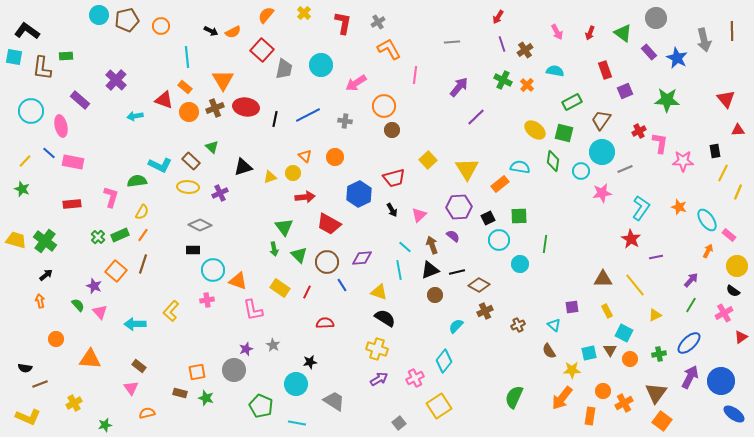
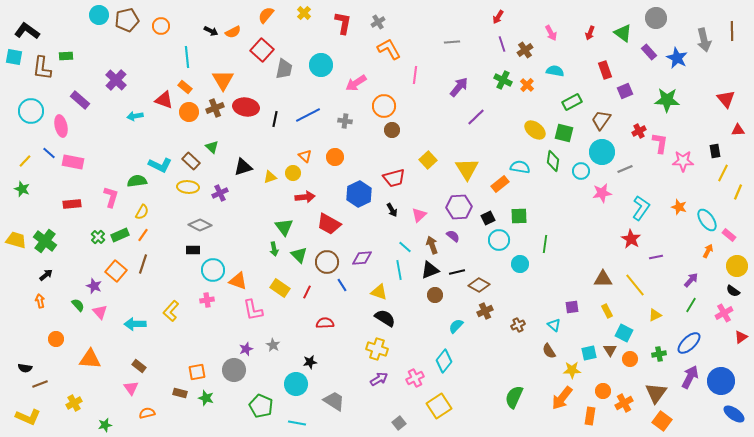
pink arrow at (557, 32): moved 6 px left, 1 px down
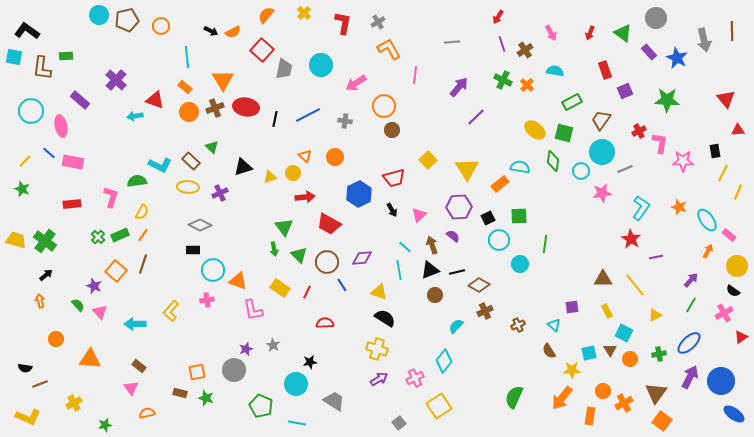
red triangle at (164, 100): moved 9 px left
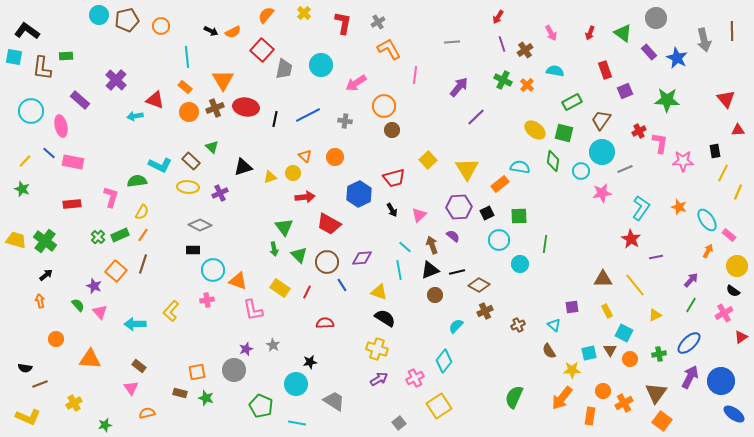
black square at (488, 218): moved 1 px left, 5 px up
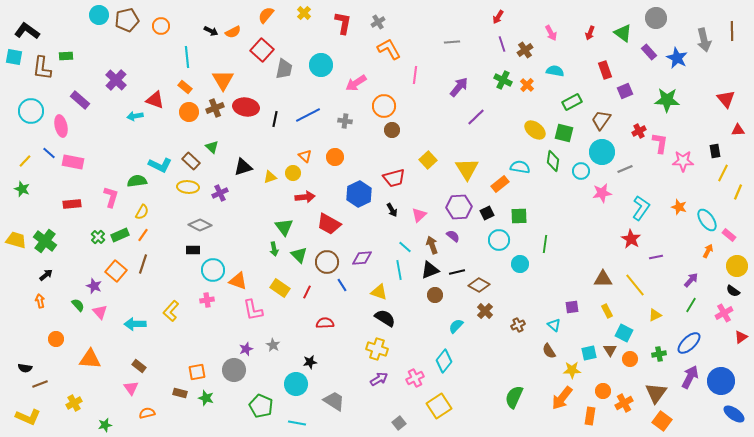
brown cross at (485, 311): rotated 21 degrees counterclockwise
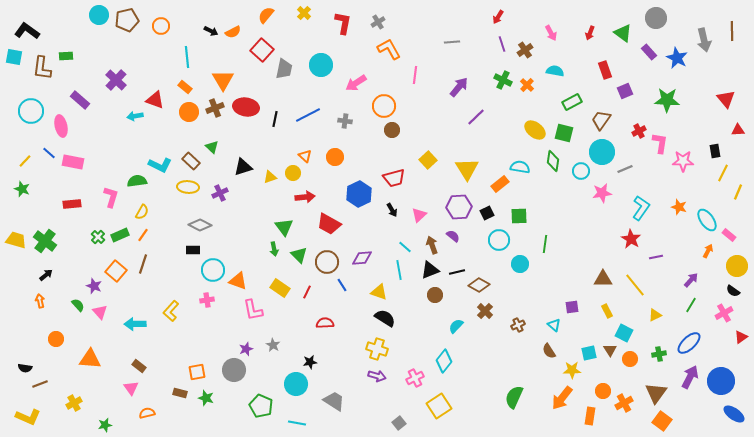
purple arrow at (379, 379): moved 2 px left, 3 px up; rotated 48 degrees clockwise
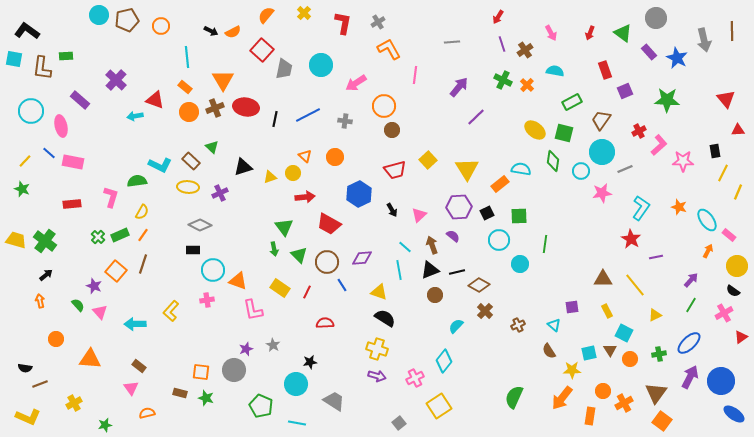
cyan square at (14, 57): moved 2 px down
pink L-shape at (660, 143): moved 1 px left, 2 px down; rotated 40 degrees clockwise
cyan semicircle at (520, 167): moved 1 px right, 2 px down
red trapezoid at (394, 178): moved 1 px right, 8 px up
orange square at (197, 372): moved 4 px right; rotated 18 degrees clockwise
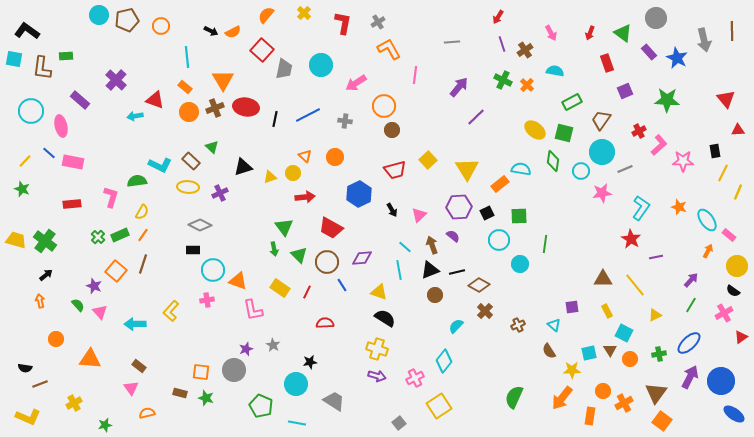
red rectangle at (605, 70): moved 2 px right, 7 px up
red trapezoid at (329, 224): moved 2 px right, 4 px down
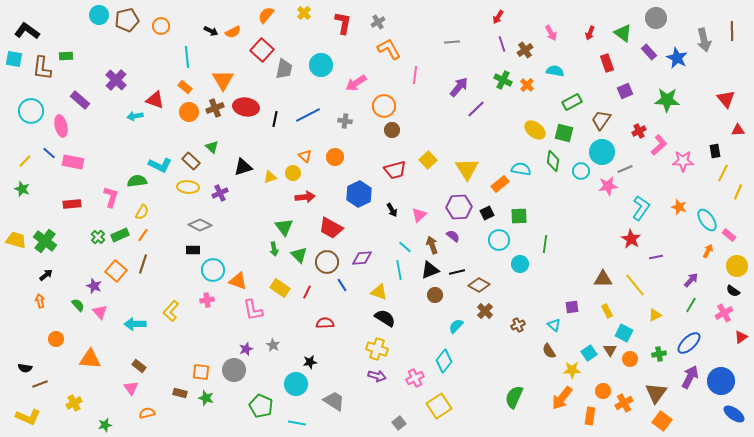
purple line at (476, 117): moved 8 px up
pink star at (602, 193): moved 6 px right, 7 px up
cyan square at (589, 353): rotated 21 degrees counterclockwise
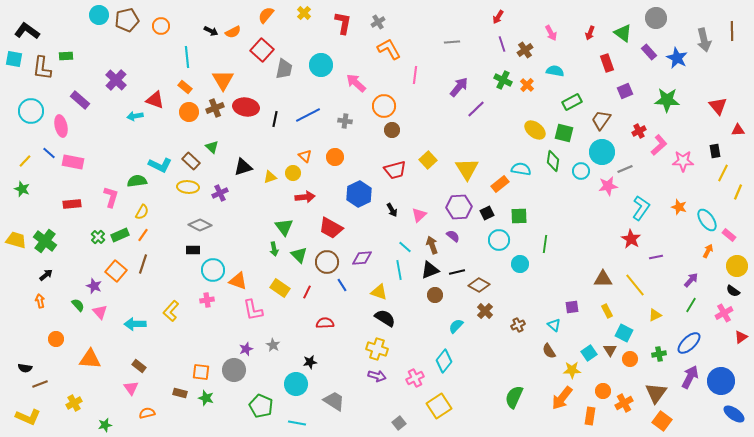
pink arrow at (356, 83): rotated 75 degrees clockwise
red triangle at (726, 99): moved 8 px left, 7 px down
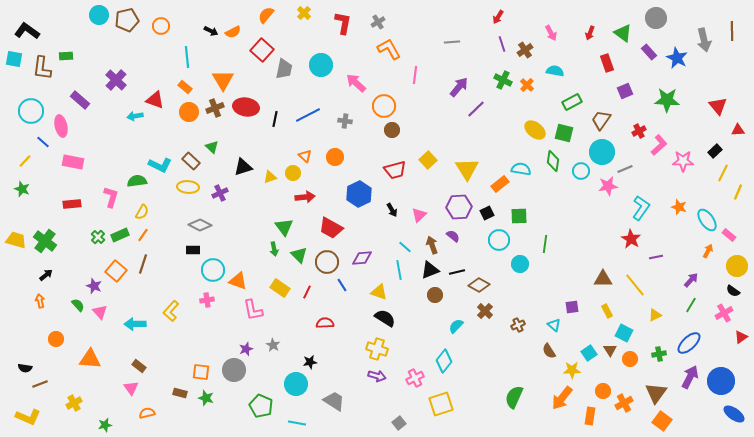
black rectangle at (715, 151): rotated 56 degrees clockwise
blue line at (49, 153): moved 6 px left, 11 px up
yellow square at (439, 406): moved 2 px right, 2 px up; rotated 15 degrees clockwise
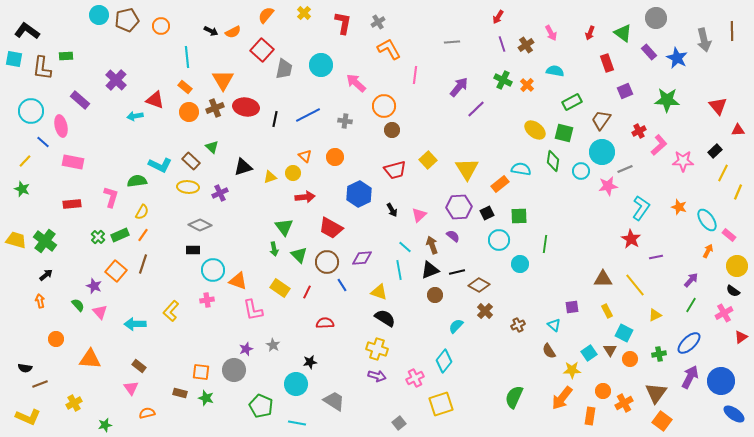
brown cross at (525, 50): moved 1 px right, 5 px up
